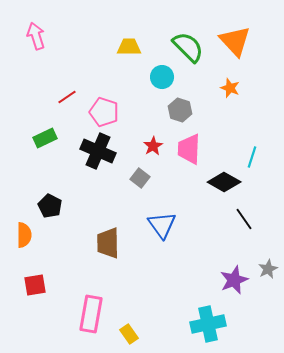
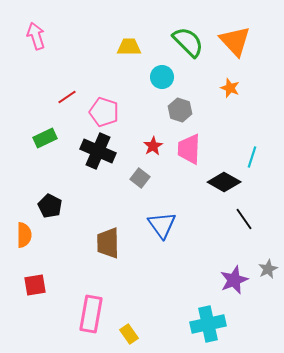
green semicircle: moved 5 px up
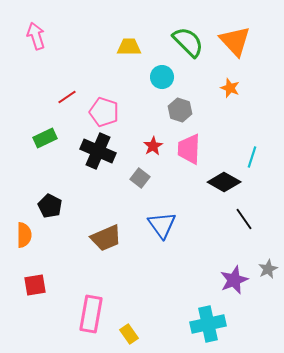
brown trapezoid: moved 2 px left, 5 px up; rotated 112 degrees counterclockwise
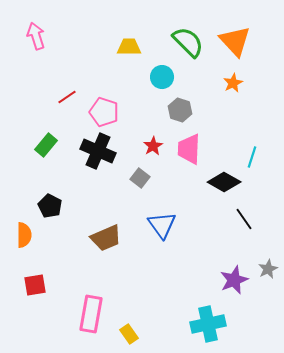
orange star: moved 3 px right, 5 px up; rotated 24 degrees clockwise
green rectangle: moved 1 px right, 7 px down; rotated 25 degrees counterclockwise
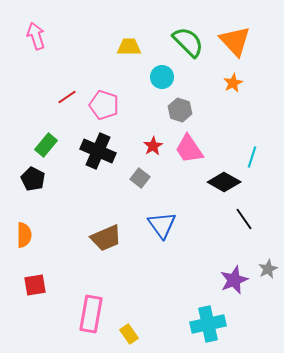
pink pentagon: moved 7 px up
pink trapezoid: rotated 36 degrees counterclockwise
black pentagon: moved 17 px left, 27 px up
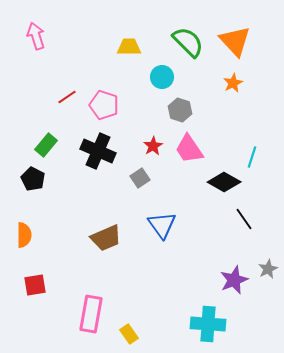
gray square: rotated 18 degrees clockwise
cyan cross: rotated 16 degrees clockwise
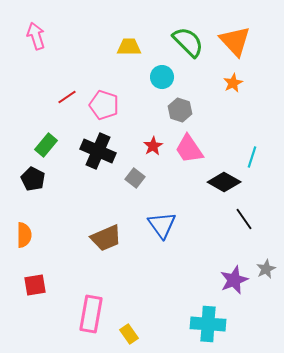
gray square: moved 5 px left; rotated 18 degrees counterclockwise
gray star: moved 2 px left
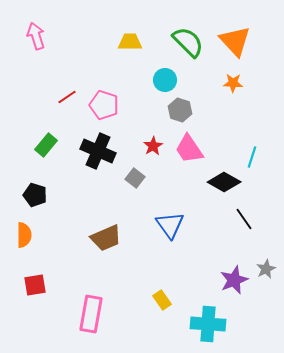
yellow trapezoid: moved 1 px right, 5 px up
cyan circle: moved 3 px right, 3 px down
orange star: rotated 30 degrees clockwise
black pentagon: moved 2 px right, 16 px down; rotated 10 degrees counterclockwise
blue triangle: moved 8 px right
yellow rectangle: moved 33 px right, 34 px up
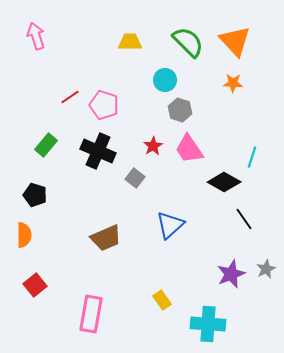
red line: moved 3 px right
blue triangle: rotated 24 degrees clockwise
purple star: moved 3 px left, 6 px up
red square: rotated 30 degrees counterclockwise
